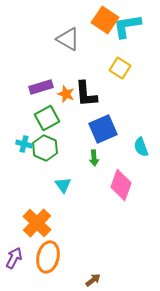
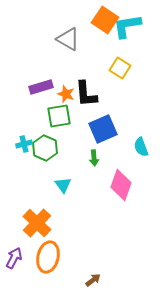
green square: moved 12 px right, 2 px up; rotated 20 degrees clockwise
cyan cross: rotated 28 degrees counterclockwise
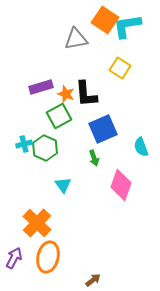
gray triangle: moved 8 px right; rotated 40 degrees counterclockwise
green square: rotated 20 degrees counterclockwise
green arrow: rotated 14 degrees counterclockwise
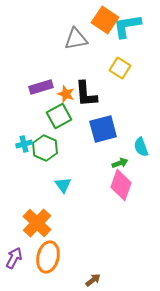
blue square: rotated 8 degrees clockwise
green arrow: moved 26 px right, 5 px down; rotated 91 degrees counterclockwise
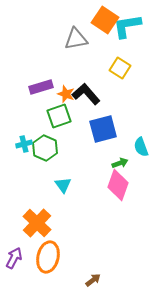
black L-shape: rotated 144 degrees clockwise
green square: rotated 10 degrees clockwise
pink diamond: moved 3 px left
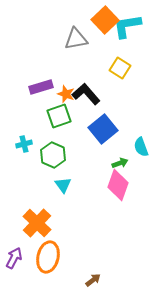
orange square: rotated 12 degrees clockwise
blue square: rotated 24 degrees counterclockwise
green hexagon: moved 8 px right, 7 px down
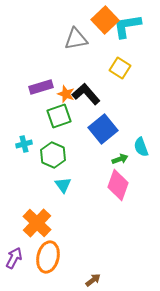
green arrow: moved 4 px up
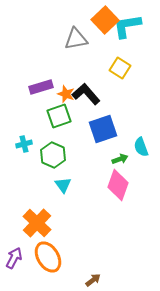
blue square: rotated 20 degrees clockwise
orange ellipse: rotated 44 degrees counterclockwise
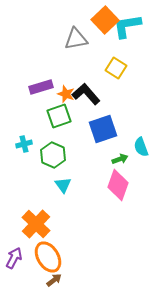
yellow square: moved 4 px left
orange cross: moved 1 px left, 1 px down
brown arrow: moved 39 px left
